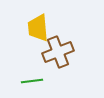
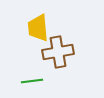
brown cross: rotated 12 degrees clockwise
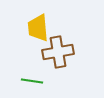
green line: rotated 15 degrees clockwise
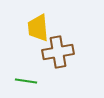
green line: moved 6 px left
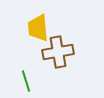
green line: rotated 65 degrees clockwise
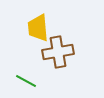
green line: rotated 45 degrees counterclockwise
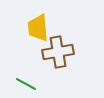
green line: moved 3 px down
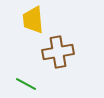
yellow trapezoid: moved 5 px left, 8 px up
